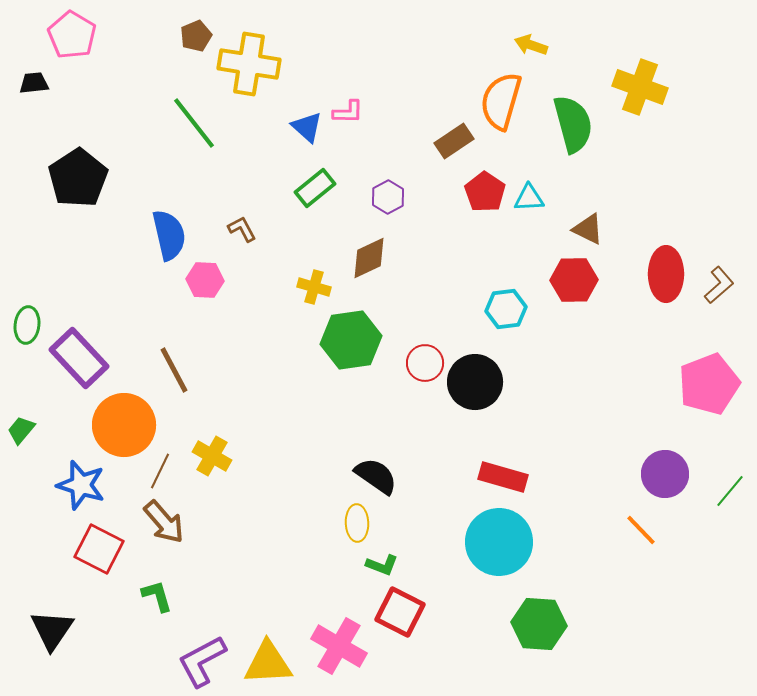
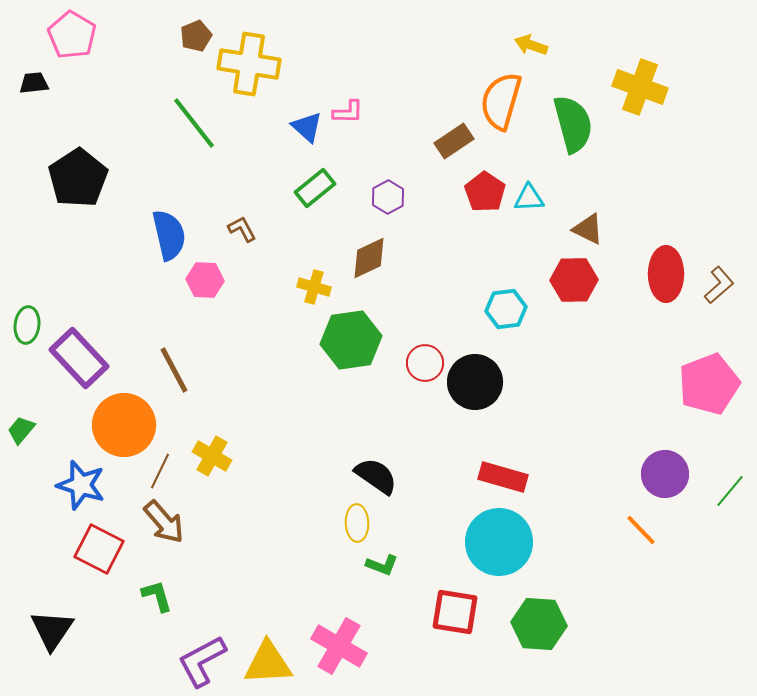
red square at (400, 612): moved 55 px right; rotated 18 degrees counterclockwise
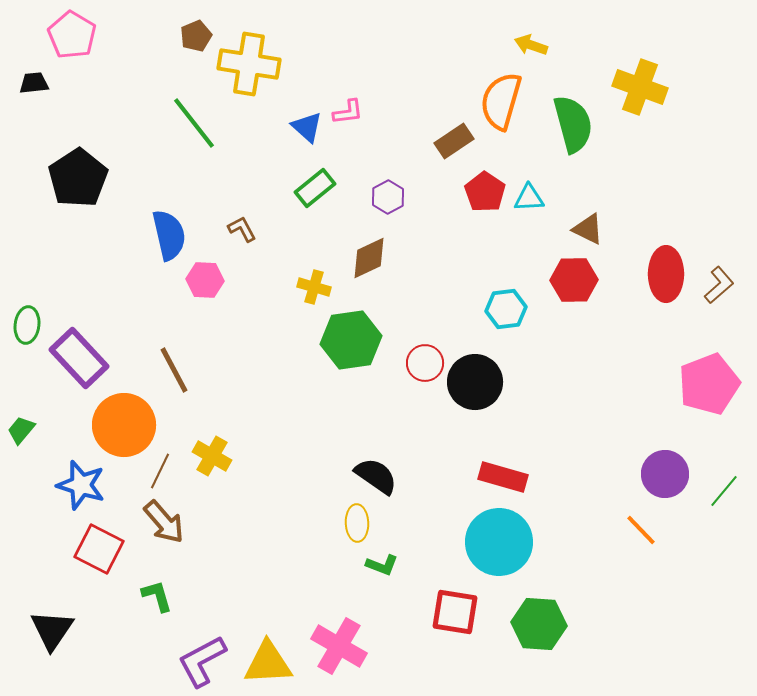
pink L-shape at (348, 112): rotated 8 degrees counterclockwise
green line at (730, 491): moved 6 px left
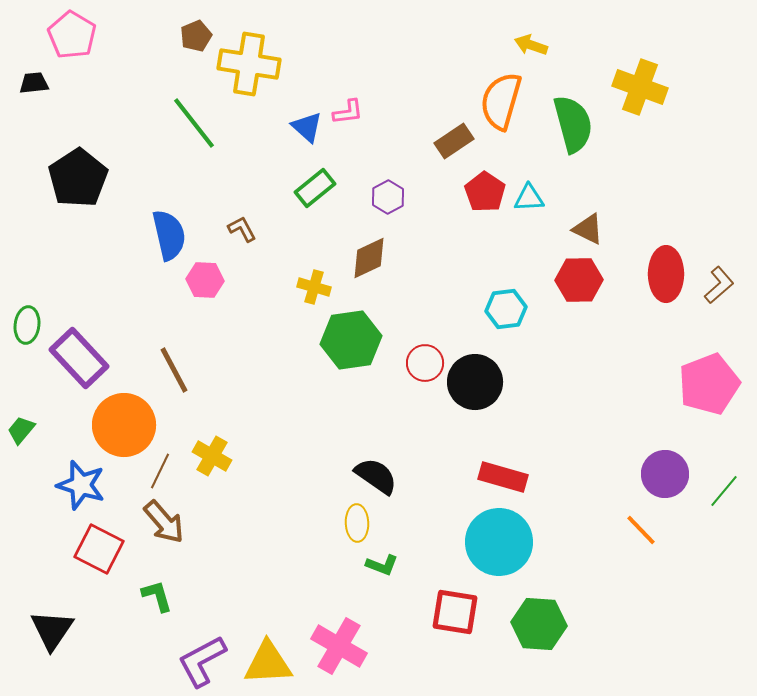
red hexagon at (574, 280): moved 5 px right
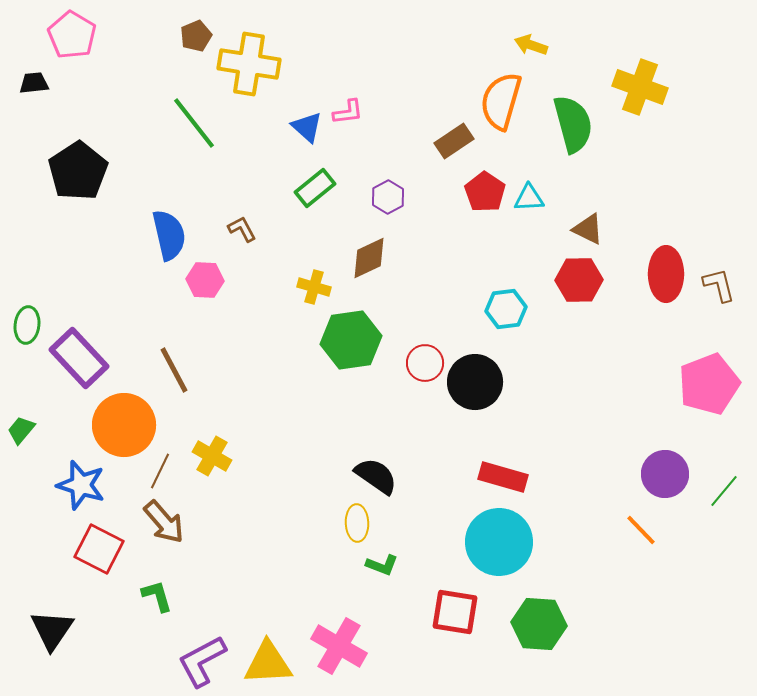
black pentagon at (78, 178): moved 7 px up
brown L-shape at (719, 285): rotated 63 degrees counterclockwise
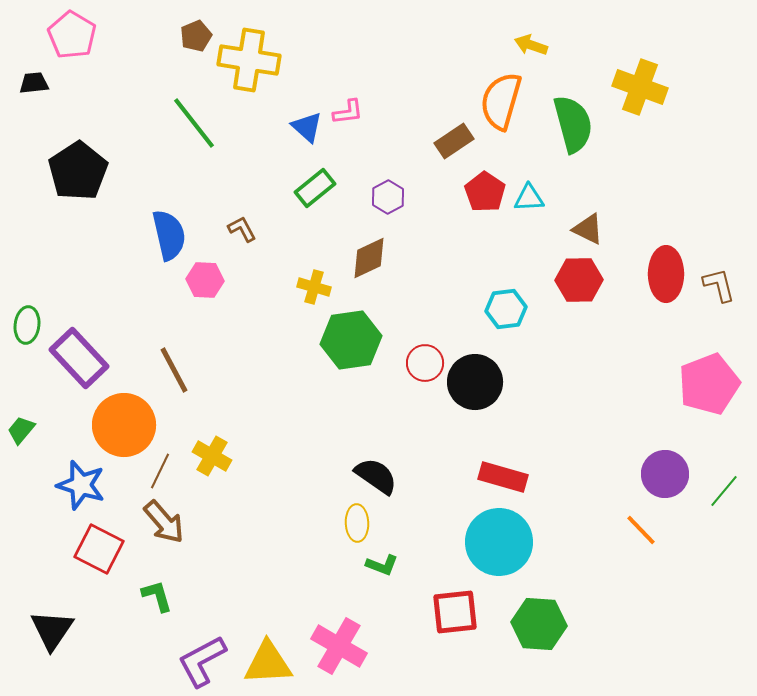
yellow cross at (249, 64): moved 4 px up
red square at (455, 612): rotated 15 degrees counterclockwise
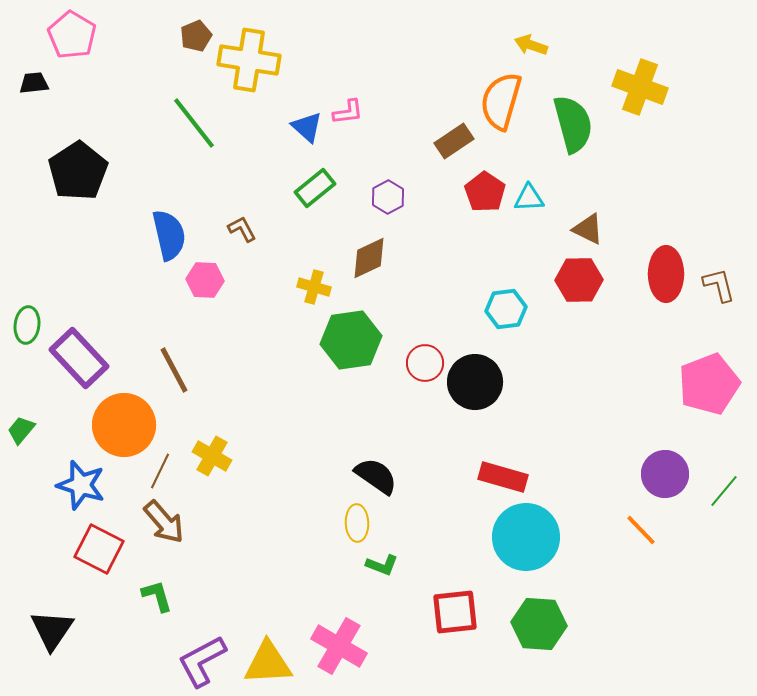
cyan circle at (499, 542): moved 27 px right, 5 px up
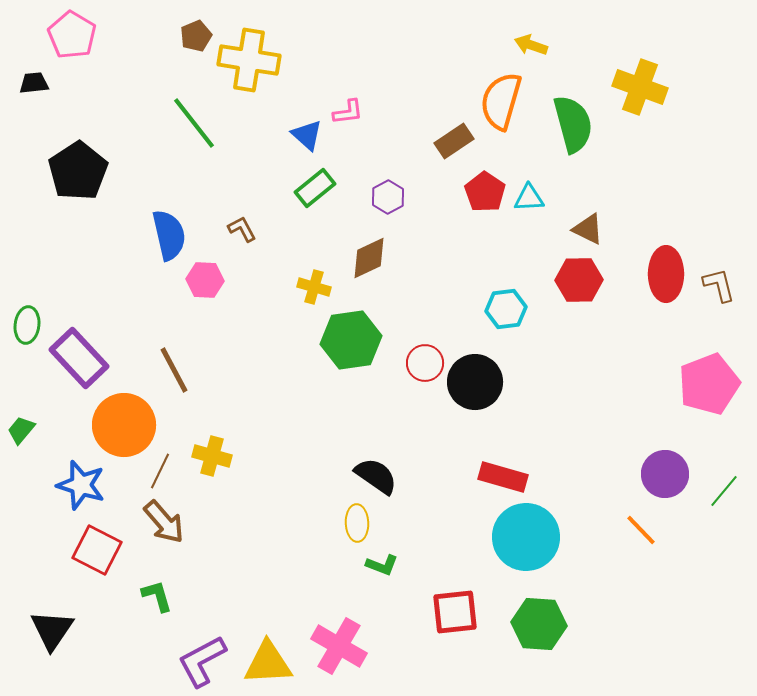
blue triangle at (307, 127): moved 8 px down
yellow cross at (212, 456): rotated 15 degrees counterclockwise
red square at (99, 549): moved 2 px left, 1 px down
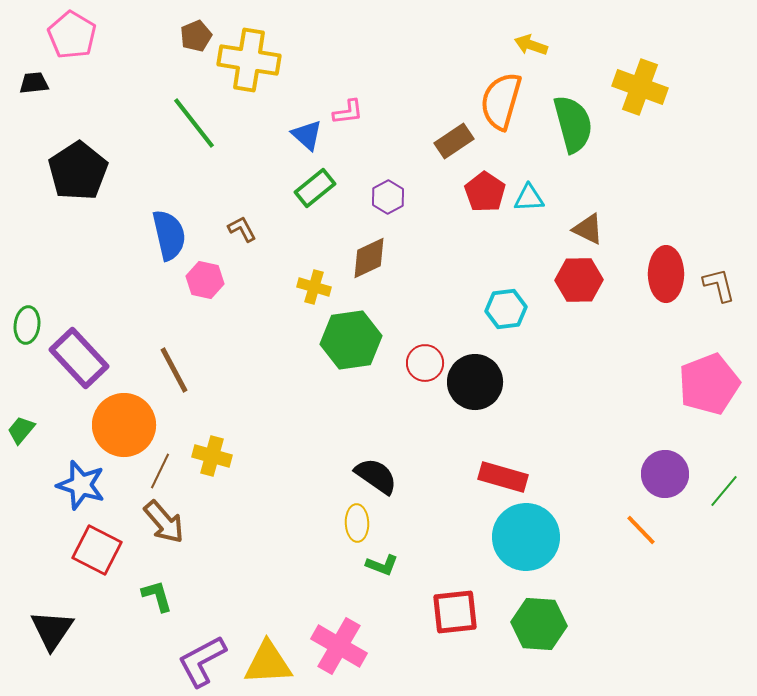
pink hexagon at (205, 280): rotated 9 degrees clockwise
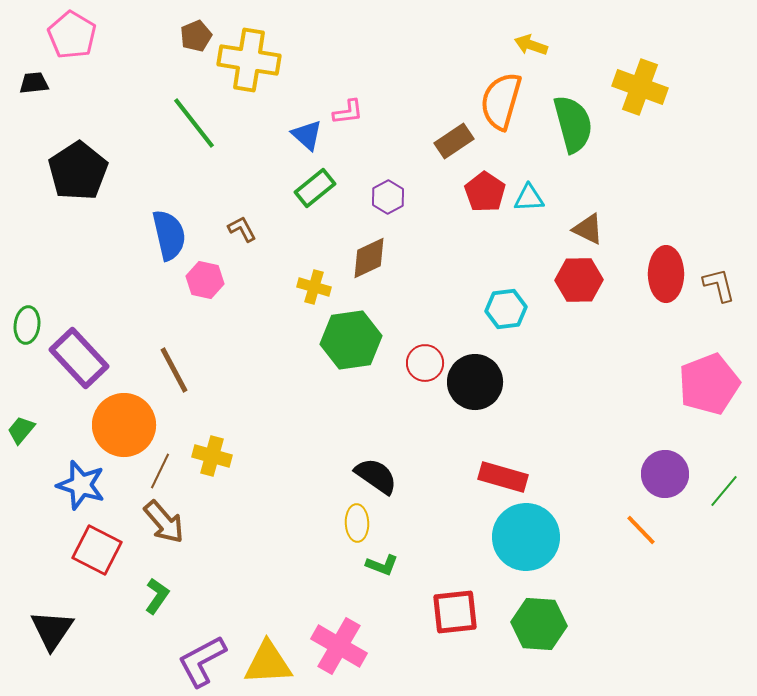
green L-shape at (157, 596): rotated 51 degrees clockwise
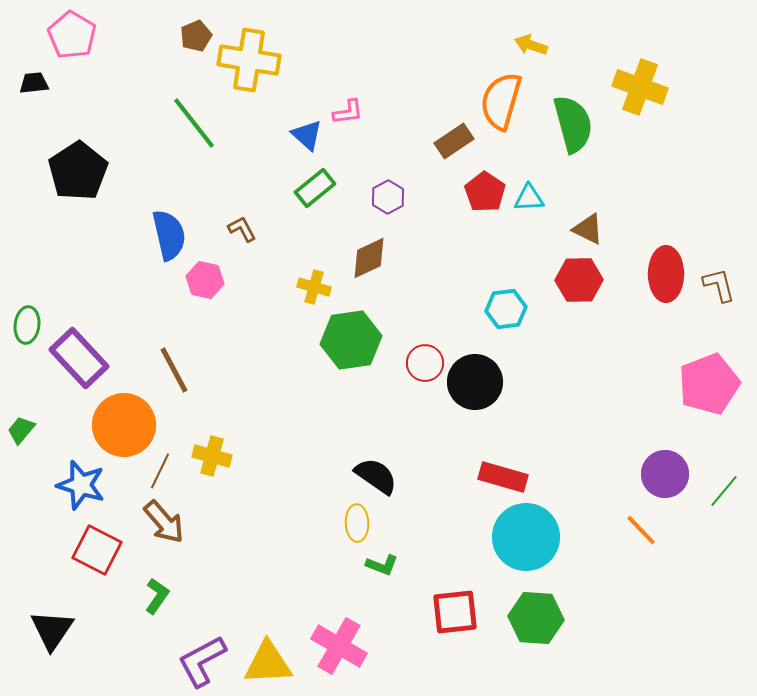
green hexagon at (539, 624): moved 3 px left, 6 px up
